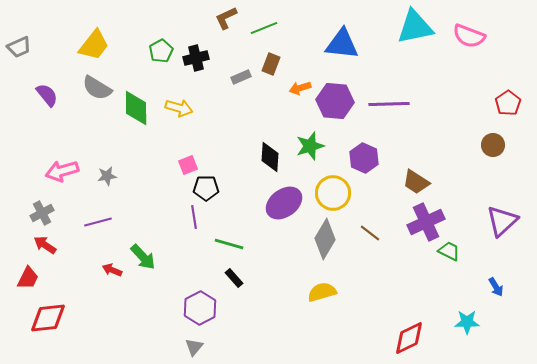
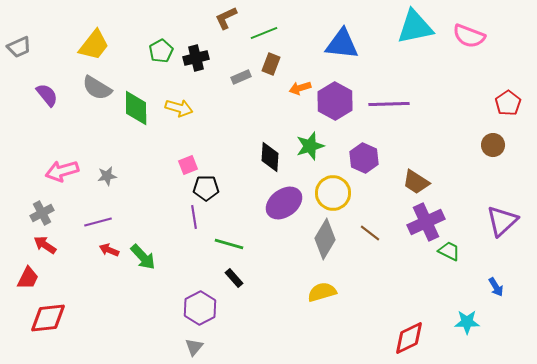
green line at (264, 28): moved 5 px down
purple hexagon at (335, 101): rotated 24 degrees clockwise
red arrow at (112, 270): moved 3 px left, 20 px up
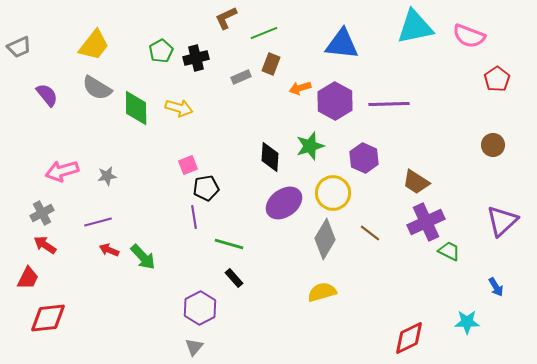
red pentagon at (508, 103): moved 11 px left, 24 px up
black pentagon at (206, 188): rotated 10 degrees counterclockwise
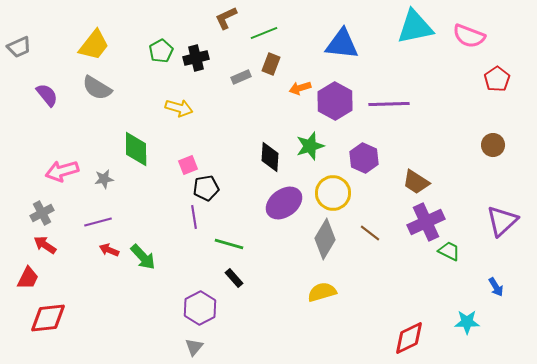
green diamond at (136, 108): moved 41 px down
gray star at (107, 176): moved 3 px left, 3 px down
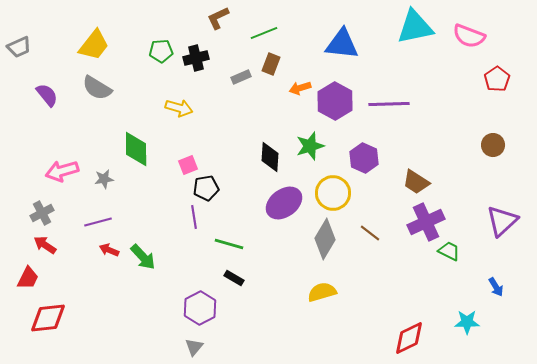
brown L-shape at (226, 18): moved 8 px left
green pentagon at (161, 51): rotated 25 degrees clockwise
black rectangle at (234, 278): rotated 18 degrees counterclockwise
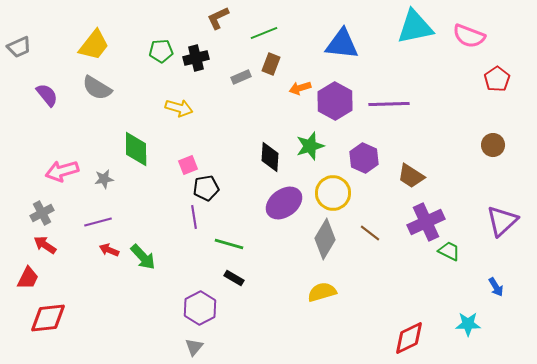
brown trapezoid at (416, 182): moved 5 px left, 6 px up
cyan star at (467, 322): moved 1 px right, 2 px down
